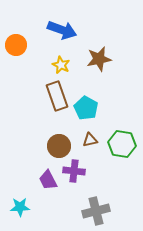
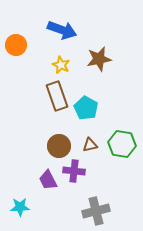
brown triangle: moved 5 px down
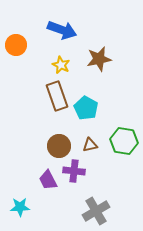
green hexagon: moved 2 px right, 3 px up
gray cross: rotated 16 degrees counterclockwise
